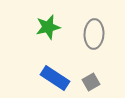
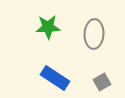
green star: rotated 10 degrees clockwise
gray square: moved 11 px right
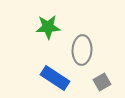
gray ellipse: moved 12 px left, 16 px down
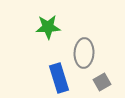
gray ellipse: moved 2 px right, 3 px down
blue rectangle: moved 4 px right; rotated 40 degrees clockwise
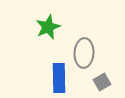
green star: rotated 20 degrees counterclockwise
blue rectangle: rotated 16 degrees clockwise
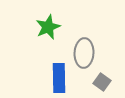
gray square: rotated 24 degrees counterclockwise
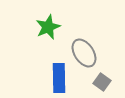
gray ellipse: rotated 36 degrees counterclockwise
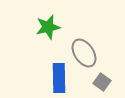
green star: rotated 10 degrees clockwise
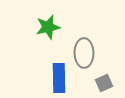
gray ellipse: rotated 32 degrees clockwise
gray square: moved 2 px right, 1 px down; rotated 30 degrees clockwise
